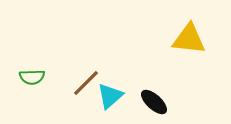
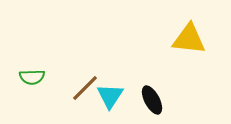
brown line: moved 1 px left, 5 px down
cyan triangle: rotated 16 degrees counterclockwise
black ellipse: moved 2 px left, 2 px up; rotated 20 degrees clockwise
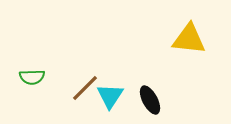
black ellipse: moved 2 px left
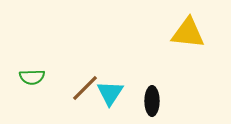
yellow triangle: moved 1 px left, 6 px up
cyan triangle: moved 3 px up
black ellipse: moved 2 px right, 1 px down; rotated 28 degrees clockwise
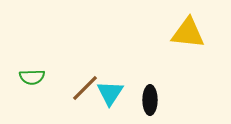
black ellipse: moved 2 px left, 1 px up
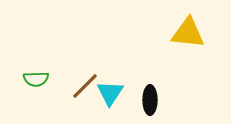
green semicircle: moved 4 px right, 2 px down
brown line: moved 2 px up
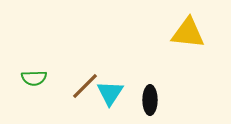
green semicircle: moved 2 px left, 1 px up
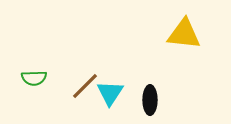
yellow triangle: moved 4 px left, 1 px down
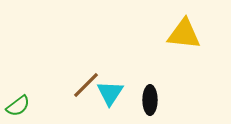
green semicircle: moved 16 px left, 28 px down; rotated 35 degrees counterclockwise
brown line: moved 1 px right, 1 px up
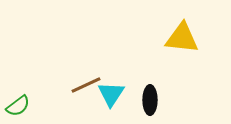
yellow triangle: moved 2 px left, 4 px down
brown line: rotated 20 degrees clockwise
cyan triangle: moved 1 px right, 1 px down
